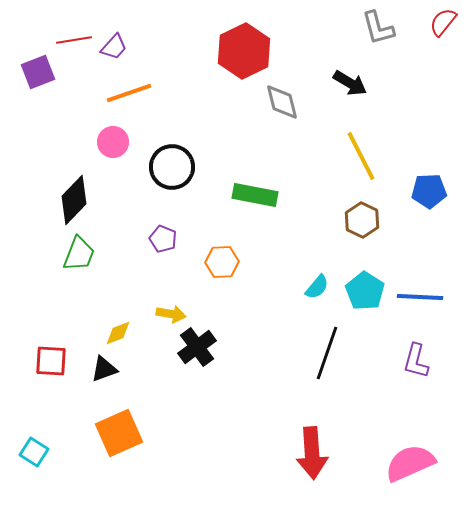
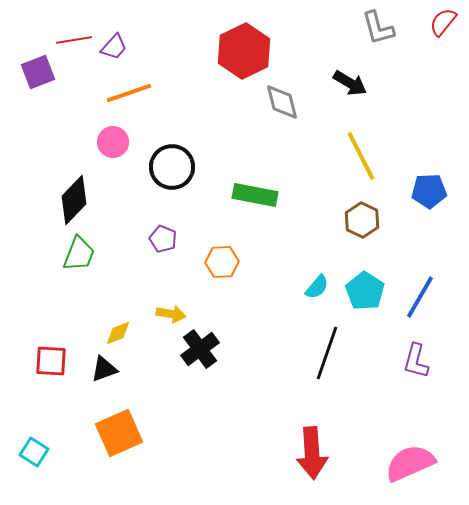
blue line: rotated 63 degrees counterclockwise
black cross: moved 3 px right, 2 px down
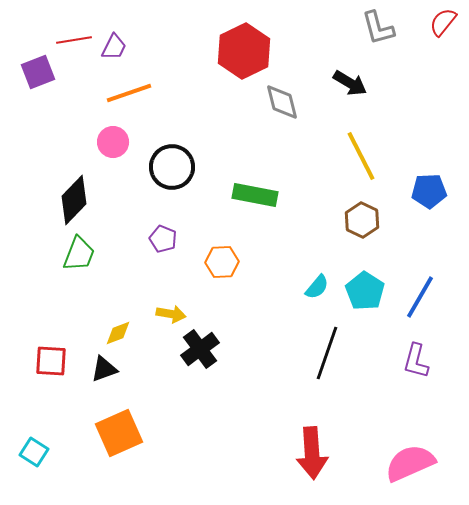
purple trapezoid: rotated 16 degrees counterclockwise
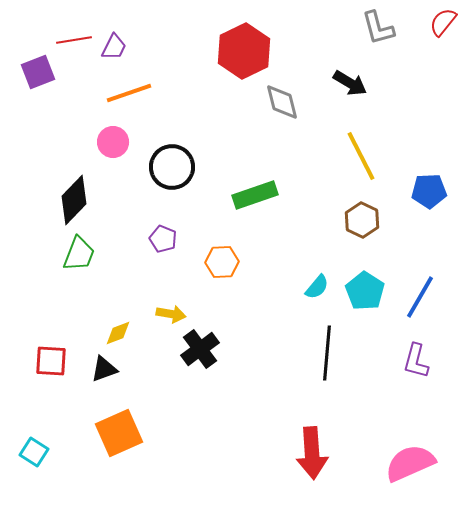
green rectangle: rotated 30 degrees counterclockwise
black line: rotated 14 degrees counterclockwise
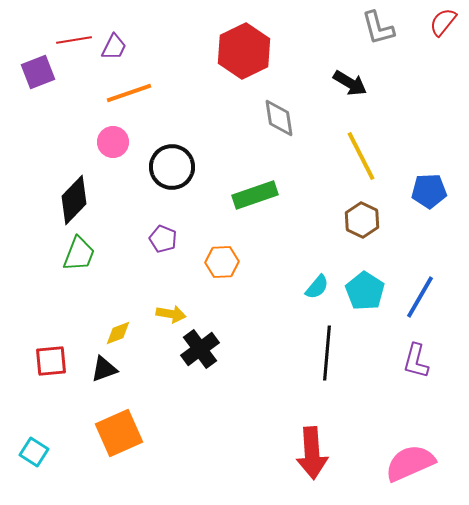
gray diamond: moved 3 px left, 16 px down; rotated 6 degrees clockwise
red square: rotated 8 degrees counterclockwise
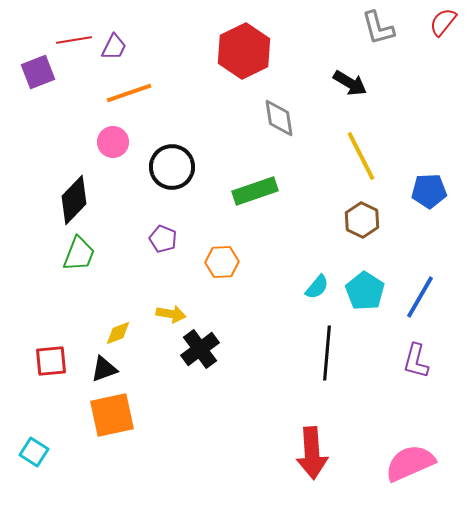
green rectangle: moved 4 px up
orange square: moved 7 px left, 18 px up; rotated 12 degrees clockwise
